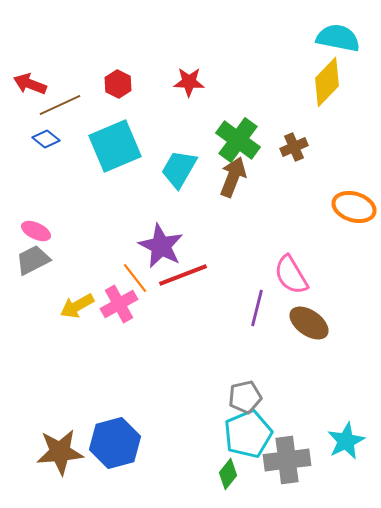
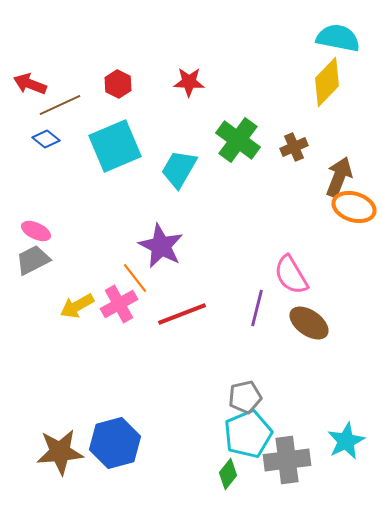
brown arrow: moved 106 px right
red line: moved 1 px left, 39 px down
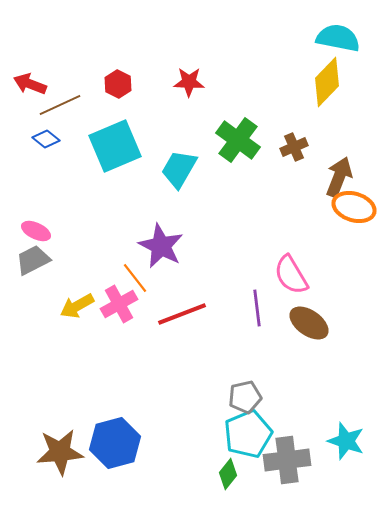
purple line: rotated 21 degrees counterclockwise
cyan star: rotated 27 degrees counterclockwise
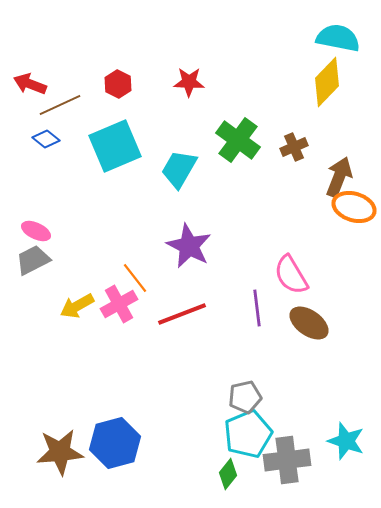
purple star: moved 28 px right
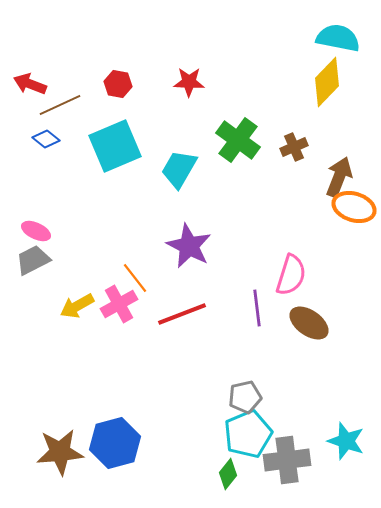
red hexagon: rotated 16 degrees counterclockwise
pink semicircle: rotated 132 degrees counterclockwise
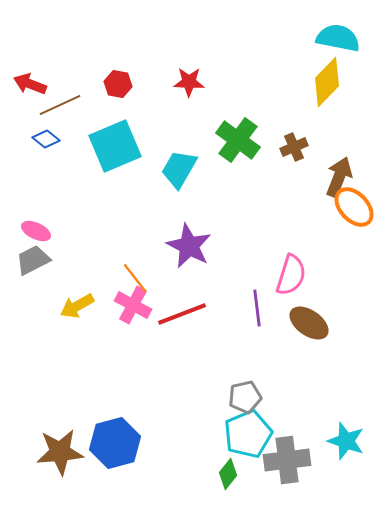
orange ellipse: rotated 30 degrees clockwise
pink cross: moved 14 px right, 1 px down; rotated 33 degrees counterclockwise
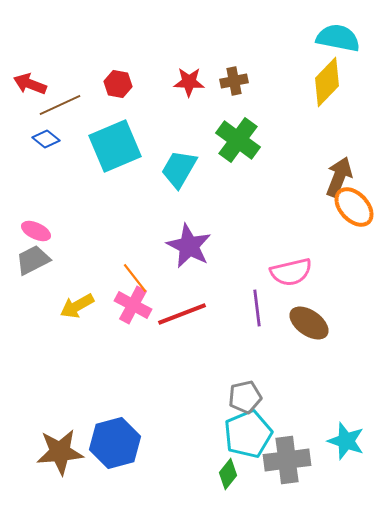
brown cross: moved 60 px left, 66 px up; rotated 12 degrees clockwise
pink semicircle: moved 3 px up; rotated 60 degrees clockwise
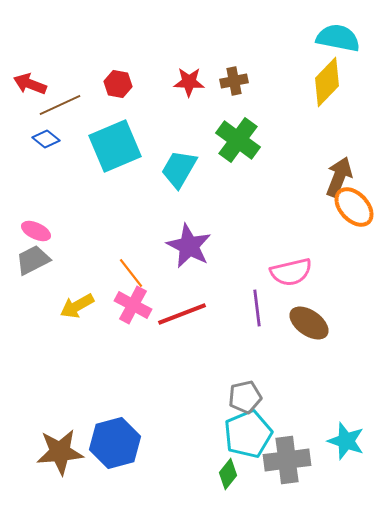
orange line: moved 4 px left, 5 px up
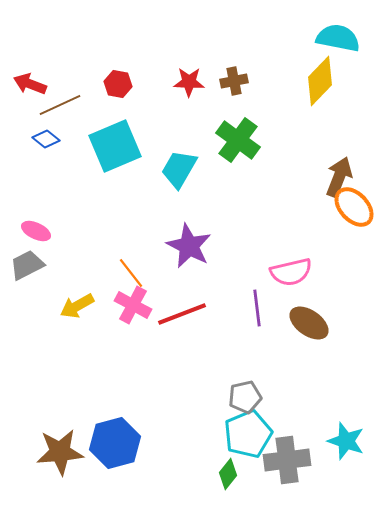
yellow diamond: moved 7 px left, 1 px up
gray trapezoid: moved 6 px left, 5 px down
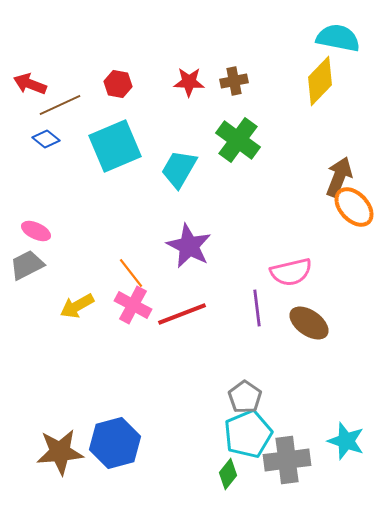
gray pentagon: rotated 24 degrees counterclockwise
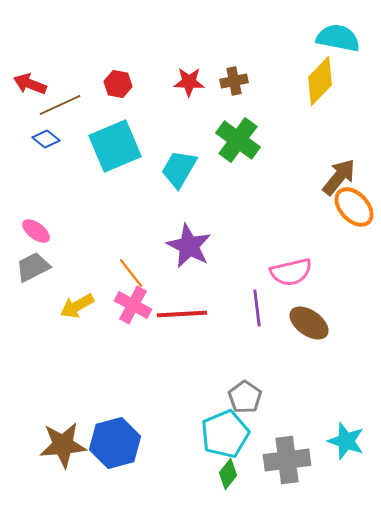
brown arrow: rotated 18 degrees clockwise
pink ellipse: rotated 12 degrees clockwise
gray trapezoid: moved 6 px right, 2 px down
red line: rotated 18 degrees clockwise
cyan pentagon: moved 23 px left
brown star: moved 3 px right, 7 px up
